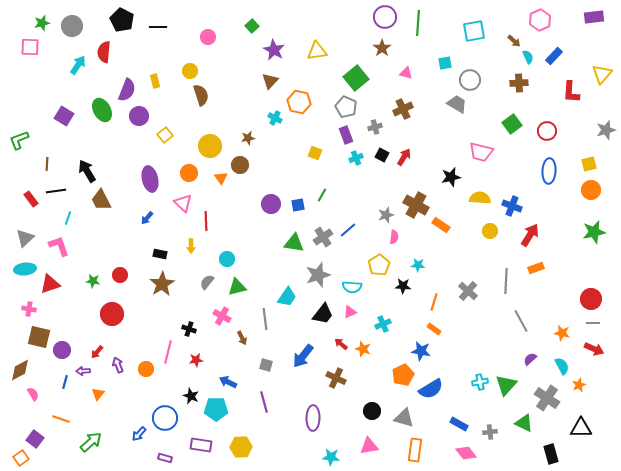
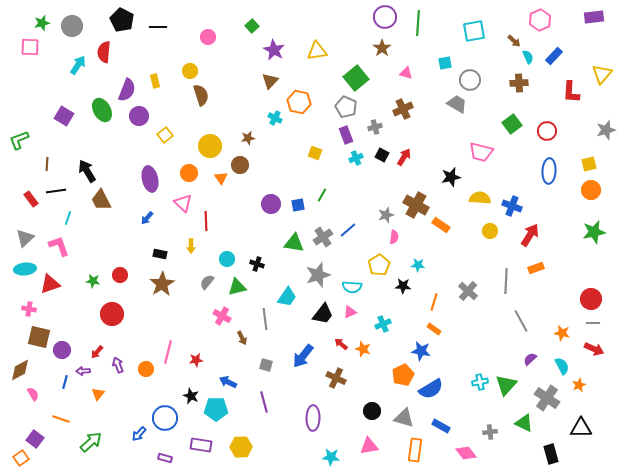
black cross at (189, 329): moved 68 px right, 65 px up
blue rectangle at (459, 424): moved 18 px left, 2 px down
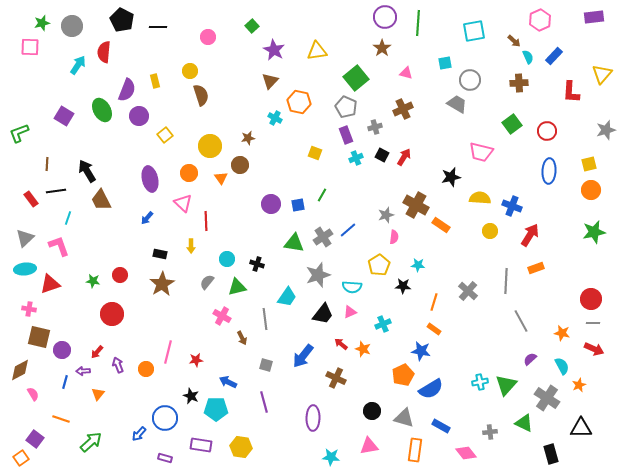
green L-shape at (19, 140): moved 7 px up
yellow hexagon at (241, 447): rotated 10 degrees clockwise
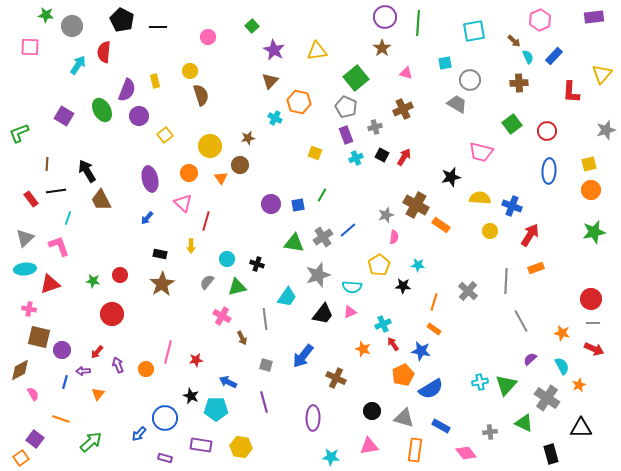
green star at (42, 23): moved 4 px right, 8 px up; rotated 21 degrees clockwise
red line at (206, 221): rotated 18 degrees clockwise
red arrow at (341, 344): moved 52 px right; rotated 16 degrees clockwise
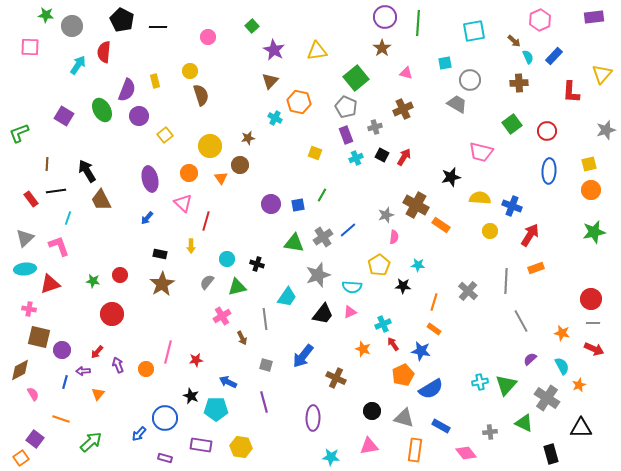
pink cross at (222, 316): rotated 30 degrees clockwise
